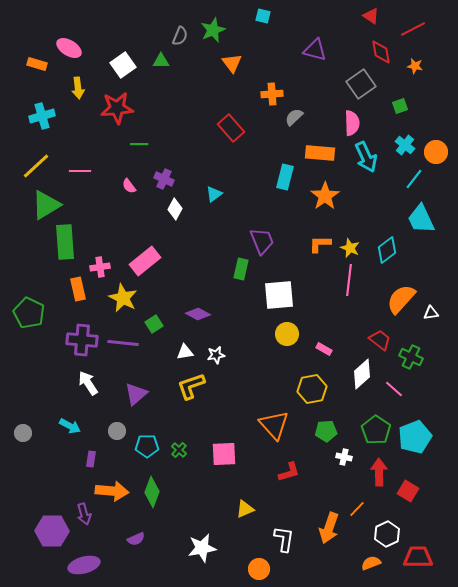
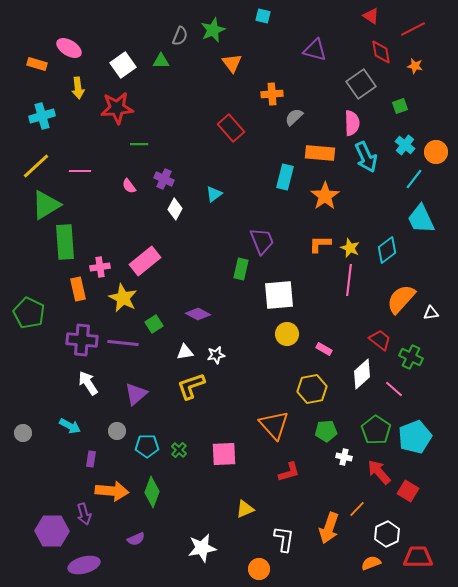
red arrow at (379, 472): rotated 40 degrees counterclockwise
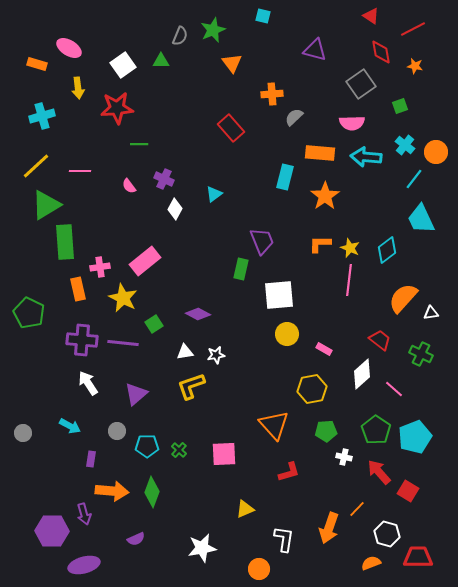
pink semicircle at (352, 123): rotated 90 degrees clockwise
cyan arrow at (366, 157): rotated 120 degrees clockwise
orange semicircle at (401, 299): moved 2 px right, 1 px up
green cross at (411, 357): moved 10 px right, 3 px up
white hexagon at (387, 534): rotated 20 degrees counterclockwise
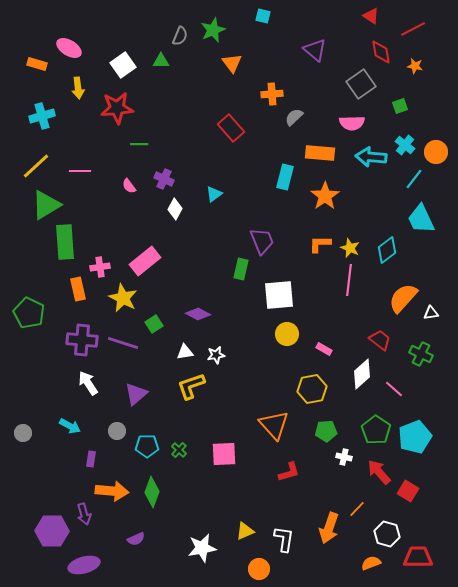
purple triangle at (315, 50): rotated 25 degrees clockwise
cyan arrow at (366, 157): moved 5 px right
purple line at (123, 343): rotated 12 degrees clockwise
yellow triangle at (245, 509): moved 22 px down
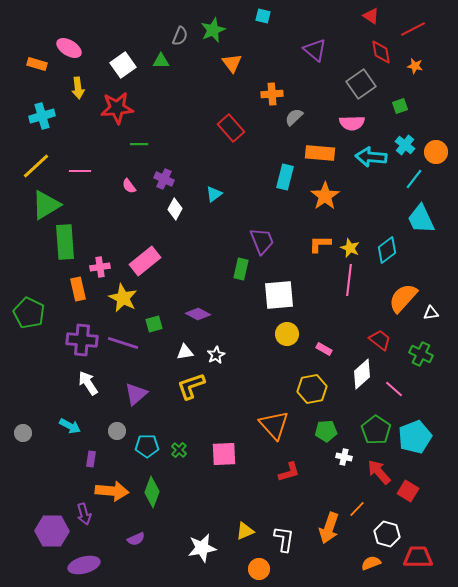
green square at (154, 324): rotated 18 degrees clockwise
white star at (216, 355): rotated 18 degrees counterclockwise
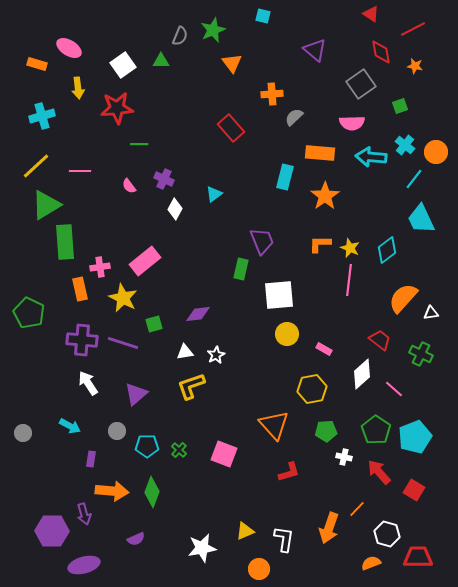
red triangle at (371, 16): moved 2 px up
orange rectangle at (78, 289): moved 2 px right
purple diamond at (198, 314): rotated 35 degrees counterclockwise
pink square at (224, 454): rotated 24 degrees clockwise
red square at (408, 491): moved 6 px right, 1 px up
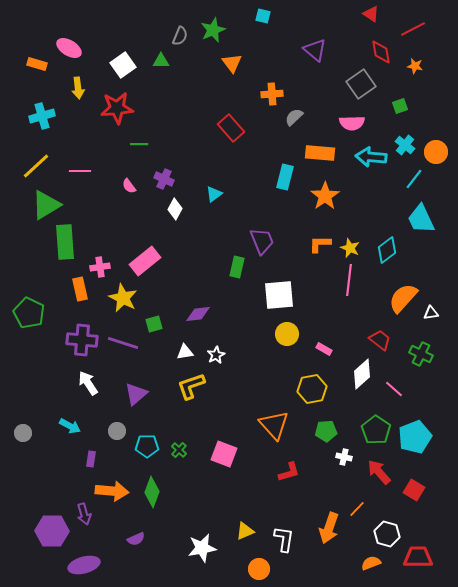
green rectangle at (241, 269): moved 4 px left, 2 px up
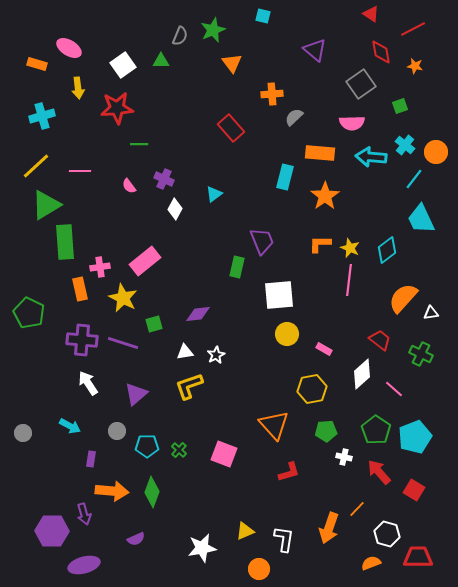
yellow L-shape at (191, 386): moved 2 px left
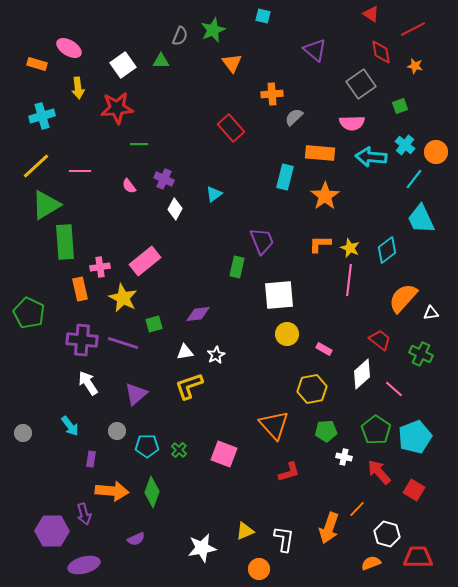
cyan arrow at (70, 426): rotated 25 degrees clockwise
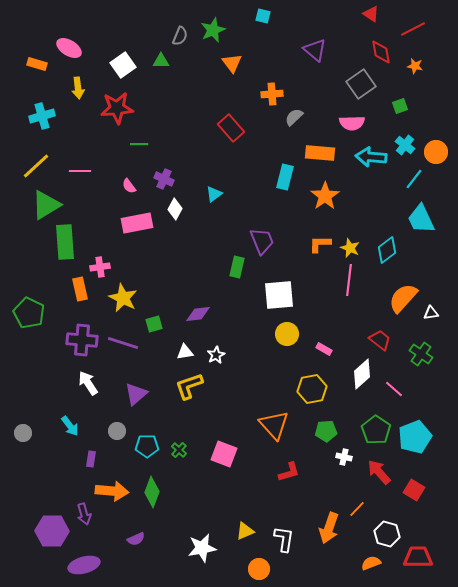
pink rectangle at (145, 261): moved 8 px left, 38 px up; rotated 28 degrees clockwise
green cross at (421, 354): rotated 10 degrees clockwise
